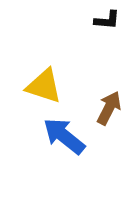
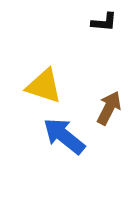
black L-shape: moved 3 px left, 2 px down
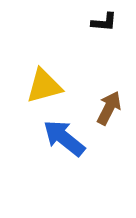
yellow triangle: rotated 33 degrees counterclockwise
blue arrow: moved 2 px down
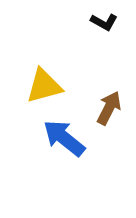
black L-shape: rotated 24 degrees clockwise
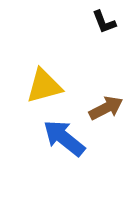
black L-shape: rotated 40 degrees clockwise
brown arrow: moved 3 px left; rotated 36 degrees clockwise
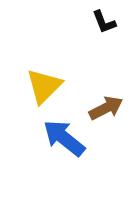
yellow triangle: rotated 30 degrees counterclockwise
